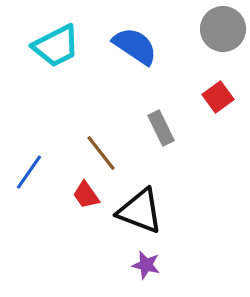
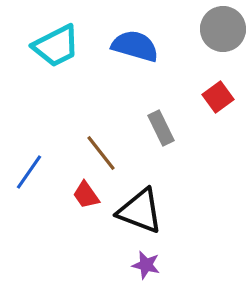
blue semicircle: rotated 18 degrees counterclockwise
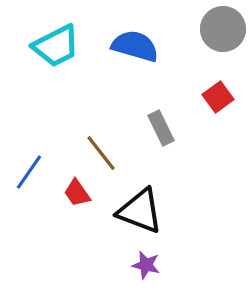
red trapezoid: moved 9 px left, 2 px up
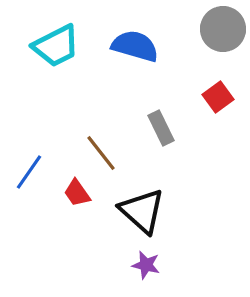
black triangle: moved 2 px right; rotated 21 degrees clockwise
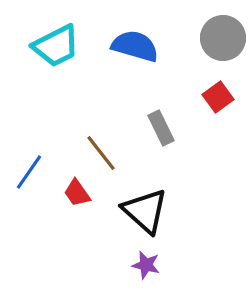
gray circle: moved 9 px down
black triangle: moved 3 px right
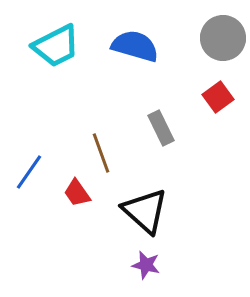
brown line: rotated 18 degrees clockwise
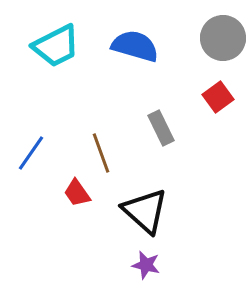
blue line: moved 2 px right, 19 px up
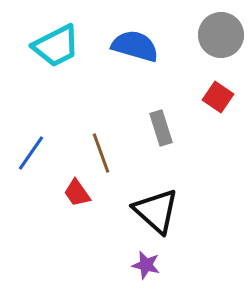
gray circle: moved 2 px left, 3 px up
red square: rotated 20 degrees counterclockwise
gray rectangle: rotated 8 degrees clockwise
black triangle: moved 11 px right
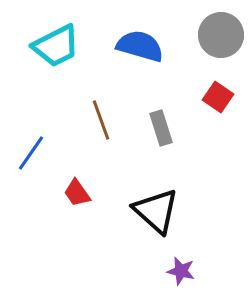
blue semicircle: moved 5 px right
brown line: moved 33 px up
purple star: moved 35 px right, 6 px down
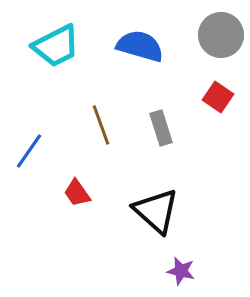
brown line: moved 5 px down
blue line: moved 2 px left, 2 px up
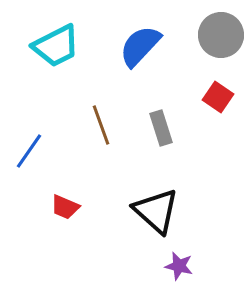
blue semicircle: rotated 63 degrees counterclockwise
red trapezoid: moved 12 px left, 14 px down; rotated 32 degrees counterclockwise
purple star: moved 2 px left, 5 px up
